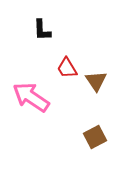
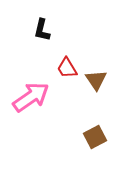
black L-shape: rotated 15 degrees clockwise
brown triangle: moved 1 px up
pink arrow: rotated 111 degrees clockwise
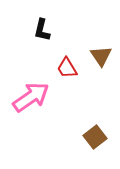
brown triangle: moved 5 px right, 24 px up
brown square: rotated 10 degrees counterclockwise
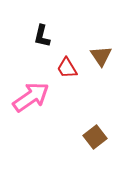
black L-shape: moved 6 px down
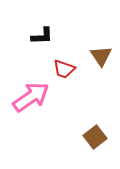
black L-shape: rotated 105 degrees counterclockwise
red trapezoid: moved 3 px left, 1 px down; rotated 40 degrees counterclockwise
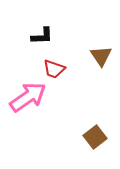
red trapezoid: moved 10 px left
pink arrow: moved 3 px left
